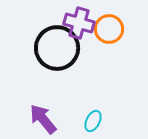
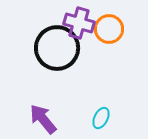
cyan ellipse: moved 8 px right, 3 px up
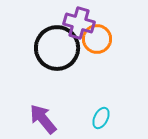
orange circle: moved 12 px left, 10 px down
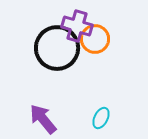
purple cross: moved 2 px left, 3 px down
orange circle: moved 2 px left
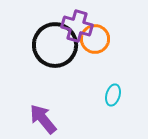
black circle: moved 2 px left, 3 px up
cyan ellipse: moved 12 px right, 23 px up; rotated 10 degrees counterclockwise
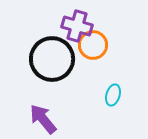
orange circle: moved 2 px left, 6 px down
black circle: moved 3 px left, 14 px down
